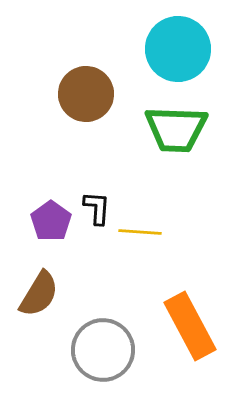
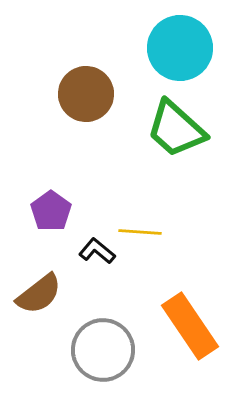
cyan circle: moved 2 px right, 1 px up
green trapezoid: rotated 40 degrees clockwise
black L-shape: moved 43 px down; rotated 54 degrees counterclockwise
purple pentagon: moved 10 px up
brown semicircle: rotated 21 degrees clockwise
orange rectangle: rotated 6 degrees counterclockwise
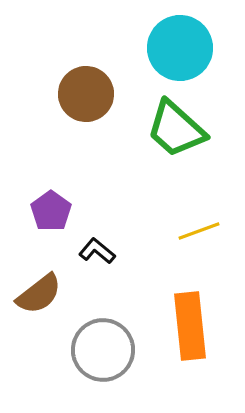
yellow line: moved 59 px right, 1 px up; rotated 24 degrees counterclockwise
orange rectangle: rotated 28 degrees clockwise
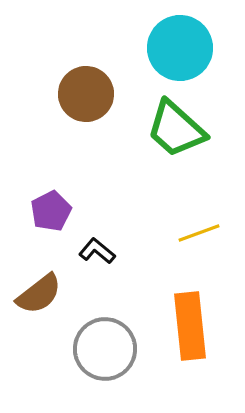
purple pentagon: rotated 9 degrees clockwise
yellow line: moved 2 px down
gray circle: moved 2 px right, 1 px up
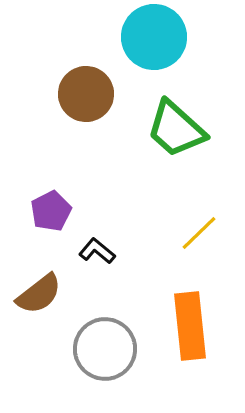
cyan circle: moved 26 px left, 11 px up
yellow line: rotated 24 degrees counterclockwise
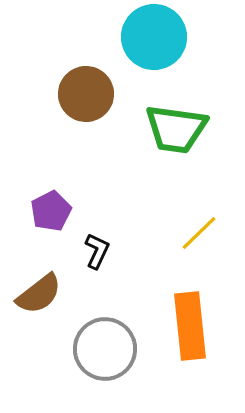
green trapezoid: rotated 34 degrees counterclockwise
black L-shape: rotated 75 degrees clockwise
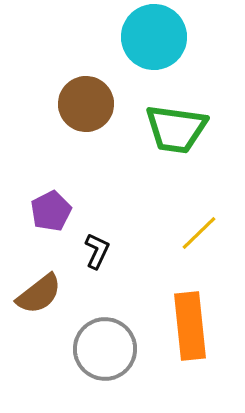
brown circle: moved 10 px down
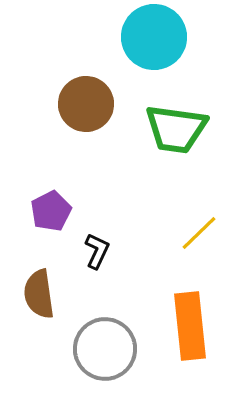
brown semicircle: rotated 120 degrees clockwise
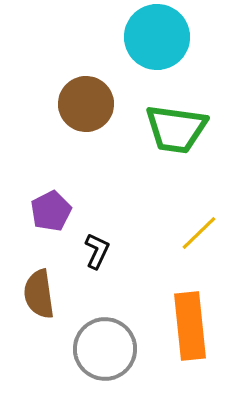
cyan circle: moved 3 px right
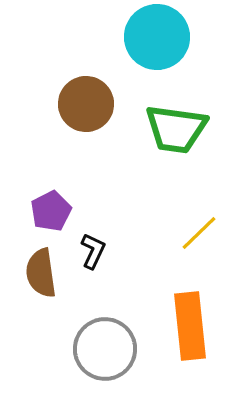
black L-shape: moved 4 px left
brown semicircle: moved 2 px right, 21 px up
